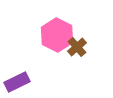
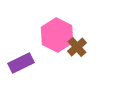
purple rectangle: moved 4 px right, 19 px up
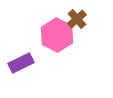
brown cross: moved 28 px up
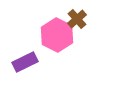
purple rectangle: moved 4 px right, 1 px up
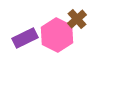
purple rectangle: moved 24 px up
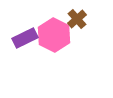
pink hexagon: moved 3 px left
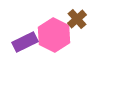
purple rectangle: moved 4 px down
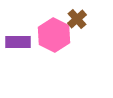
purple rectangle: moved 7 px left; rotated 25 degrees clockwise
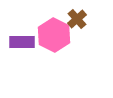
purple rectangle: moved 4 px right
